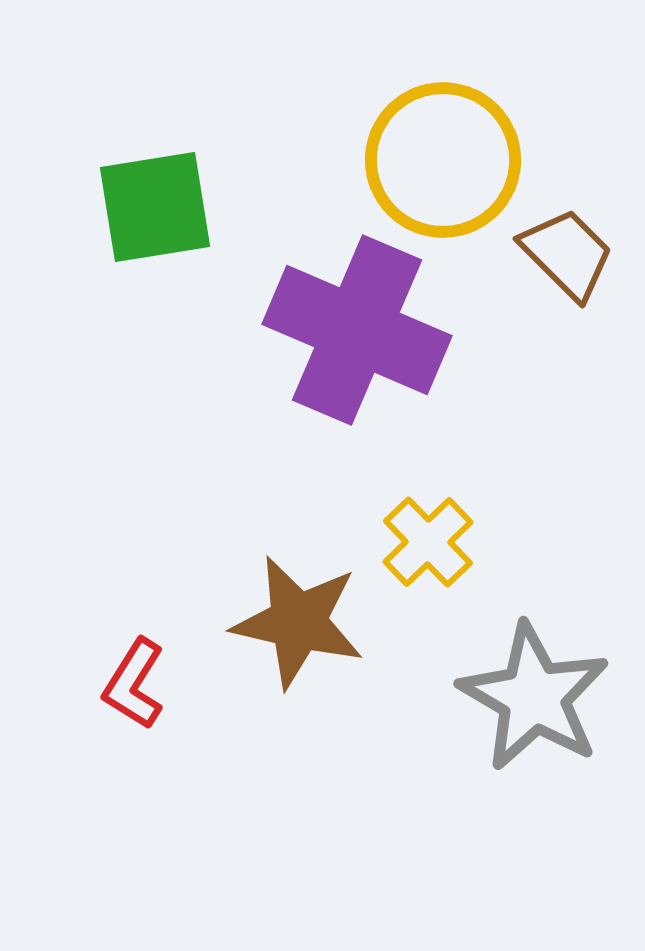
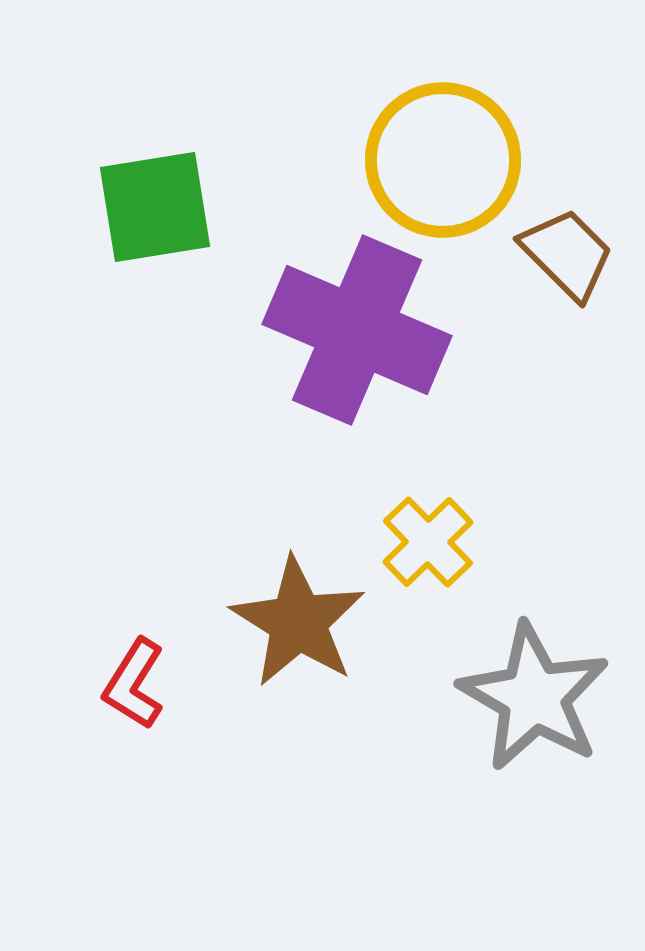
brown star: rotated 19 degrees clockwise
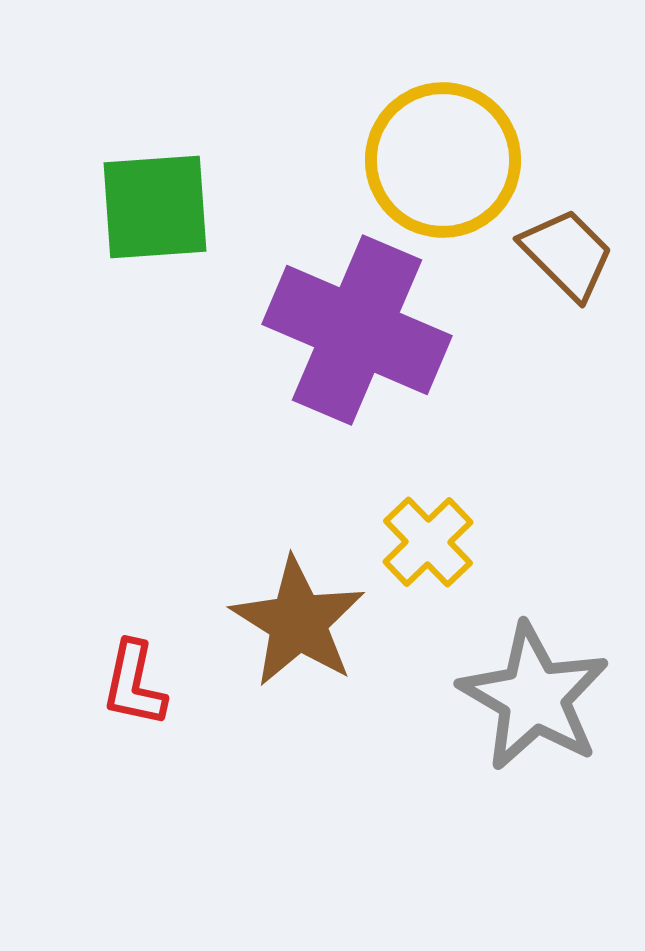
green square: rotated 5 degrees clockwise
red L-shape: rotated 20 degrees counterclockwise
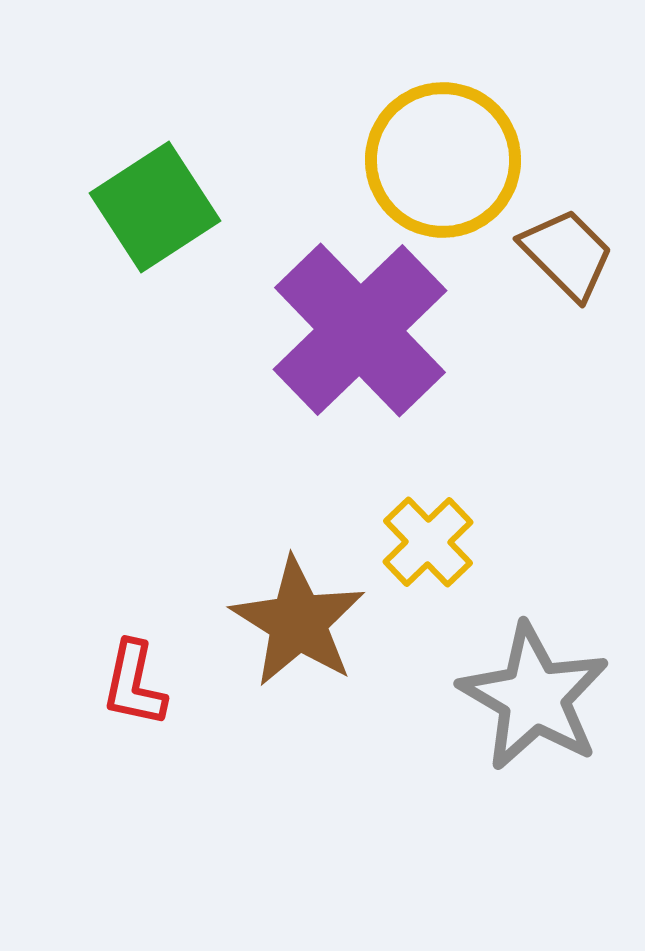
green square: rotated 29 degrees counterclockwise
purple cross: moved 3 px right; rotated 23 degrees clockwise
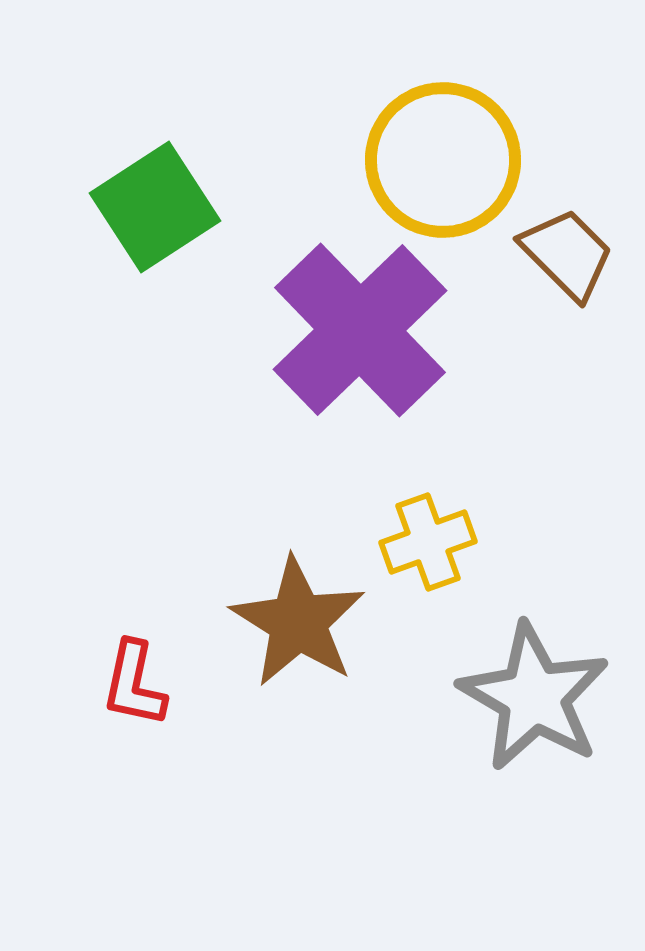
yellow cross: rotated 24 degrees clockwise
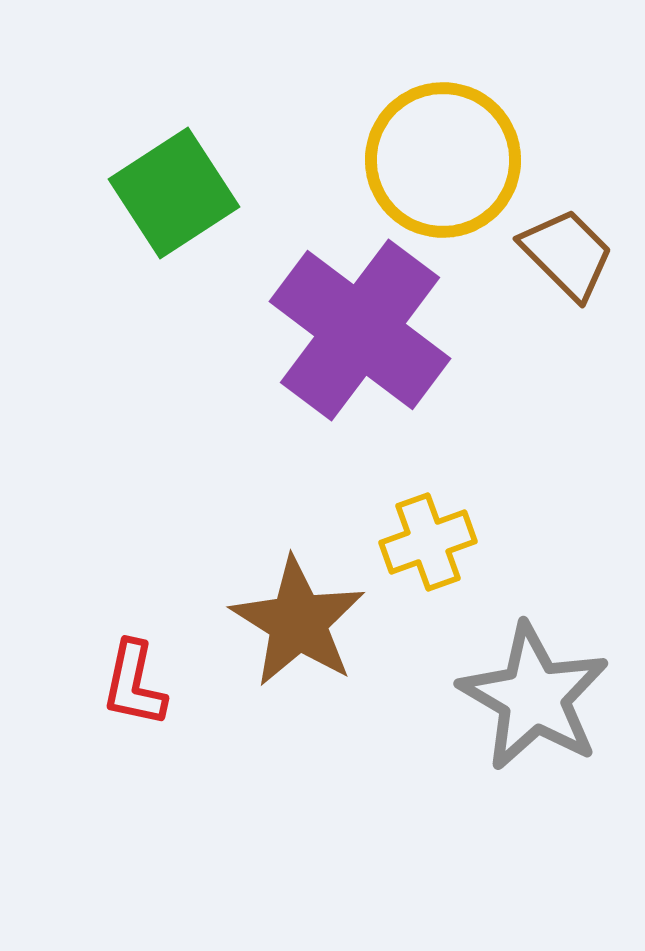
green square: moved 19 px right, 14 px up
purple cross: rotated 9 degrees counterclockwise
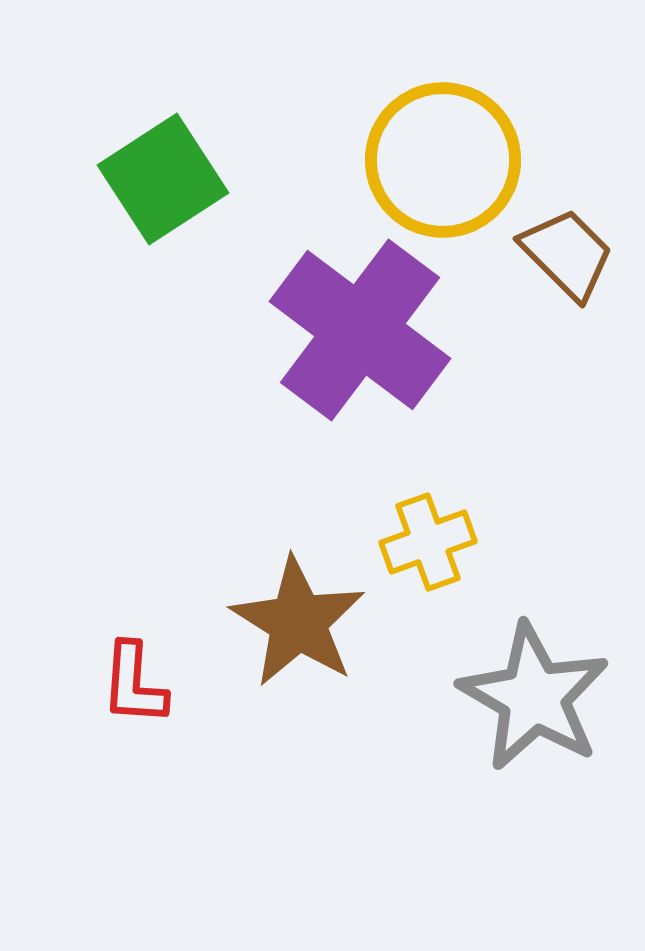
green square: moved 11 px left, 14 px up
red L-shape: rotated 8 degrees counterclockwise
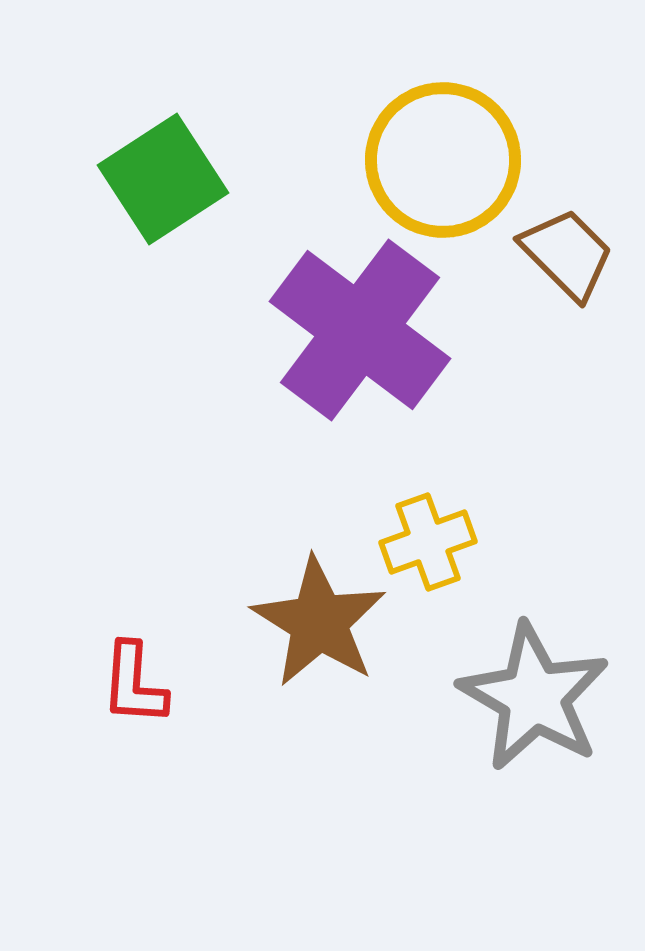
brown star: moved 21 px right
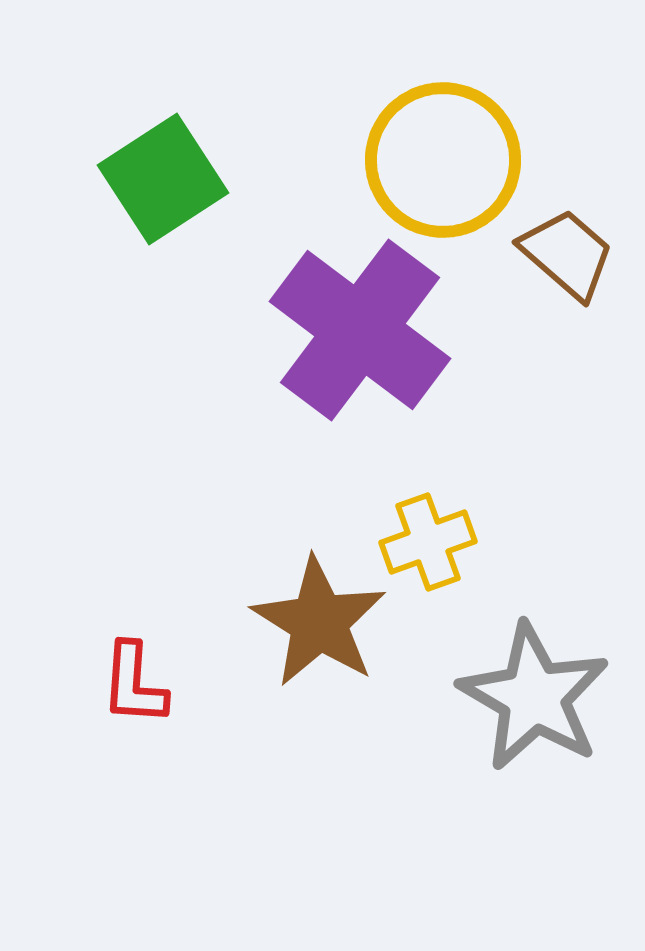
brown trapezoid: rotated 4 degrees counterclockwise
